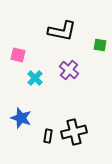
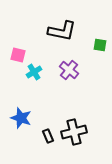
cyan cross: moved 1 px left, 6 px up; rotated 14 degrees clockwise
black rectangle: rotated 32 degrees counterclockwise
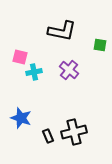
pink square: moved 2 px right, 2 px down
cyan cross: rotated 21 degrees clockwise
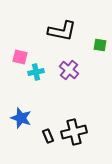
cyan cross: moved 2 px right
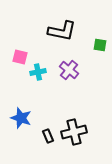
cyan cross: moved 2 px right
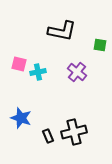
pink square: moved 1 px left, 7 px down
purple cross: moved 8 px right, 2 px down
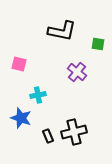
green square: moved 2 px left, 1 px up
cyan cross: moved 23 px down
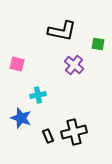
pink square: moved 2 px left
purple cross: moved 3 px left, 7 px up
